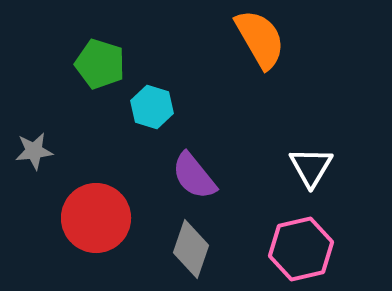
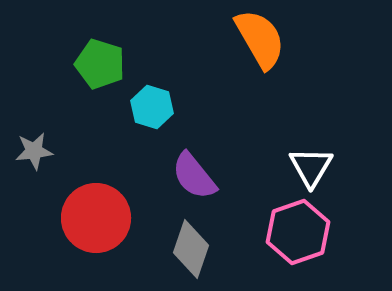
pink hexagon: moved 3 px left, 17 px up; rotated 6 degrees counterclockwise
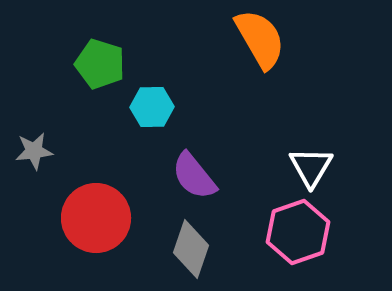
cyan hexagon: rotated 18 degrees counterclockwise
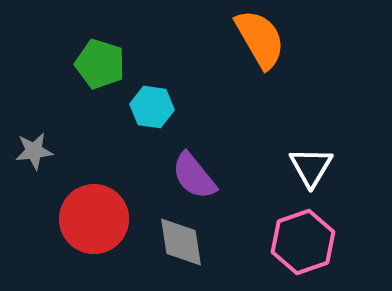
cyan hexagon: rotated 9 degrees clockwise
red circle: moved 2 px left, 1 px down
pink hexagon: moved 5 px right, 10 px down
gray diamond: moved 10 px left, 7 px up; rotated 28 degrees counterclockwise
